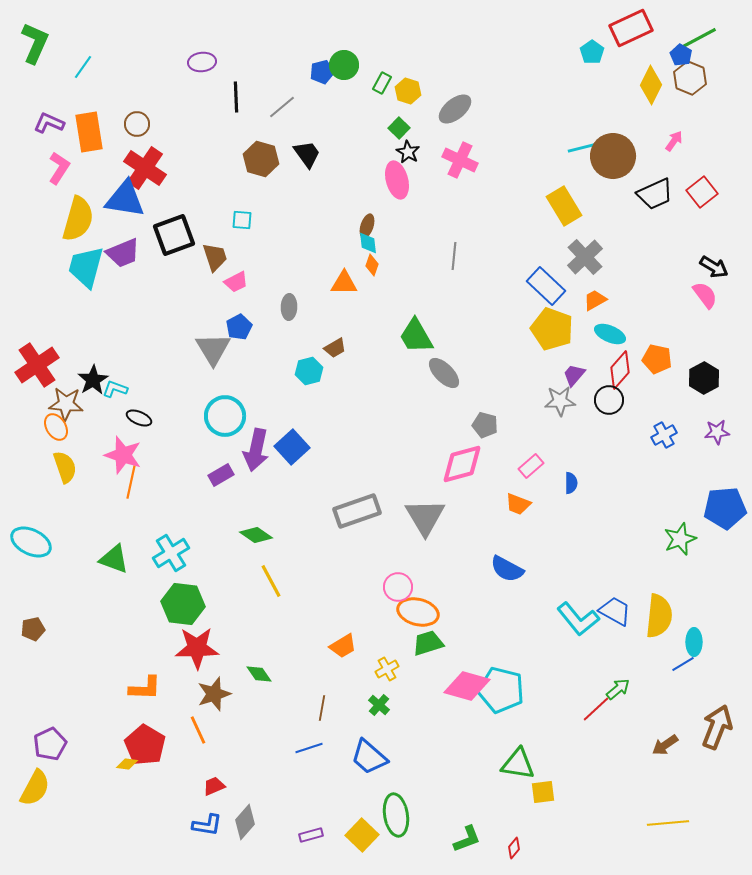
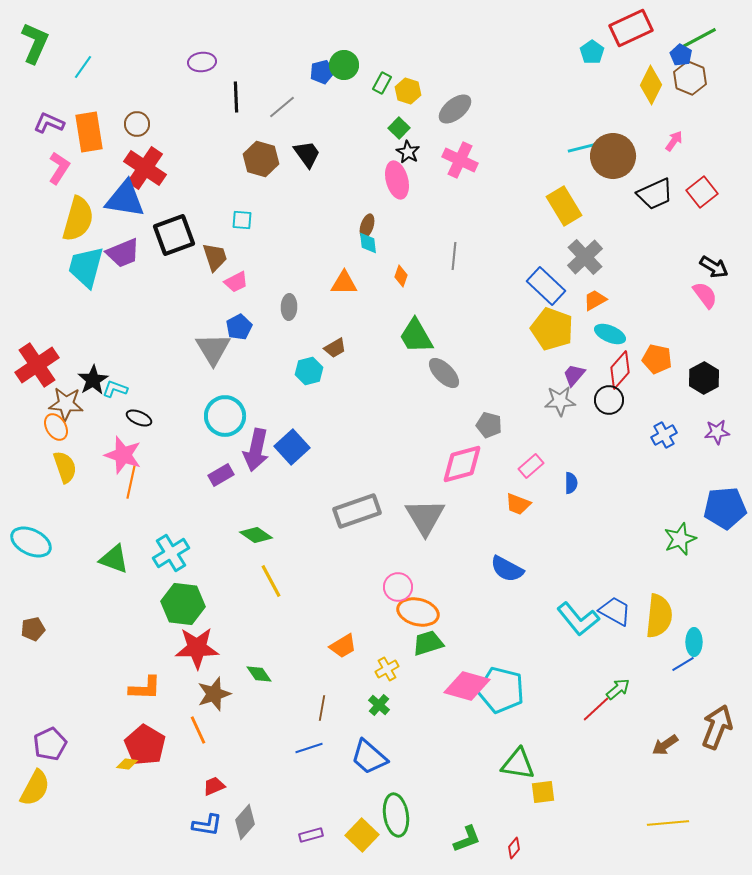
orange diamond at (372, 265): moved 29 px right, 11 px down
gray pentagon at (485, 425): moved 4 px right
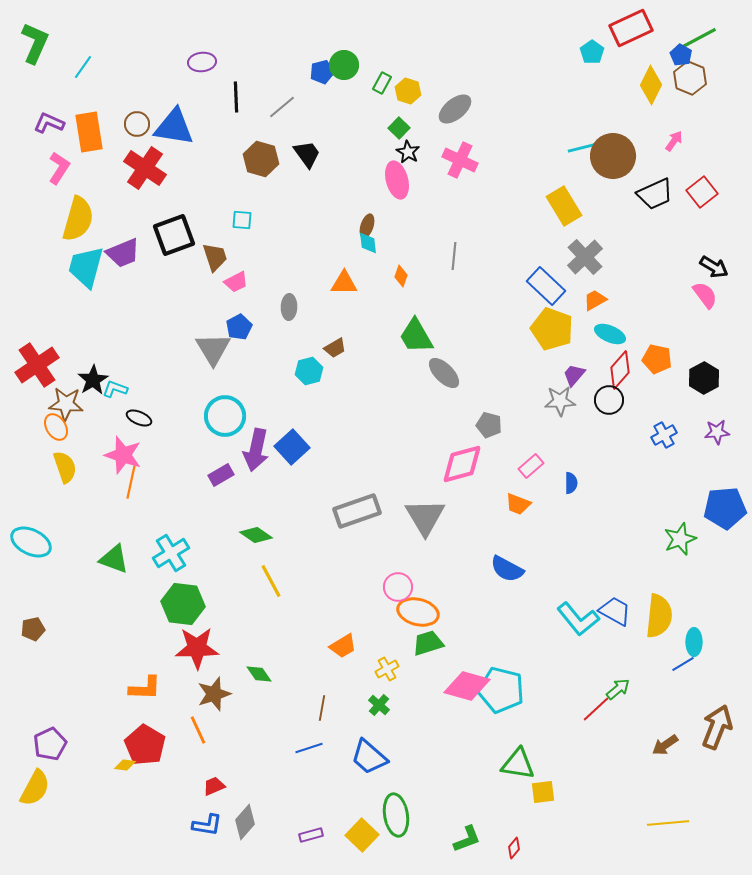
blue triangle at (125, 199): moved 49 px right, 72 px up
yellow diamond at (127, 764): moved 2 px left, 1 px down
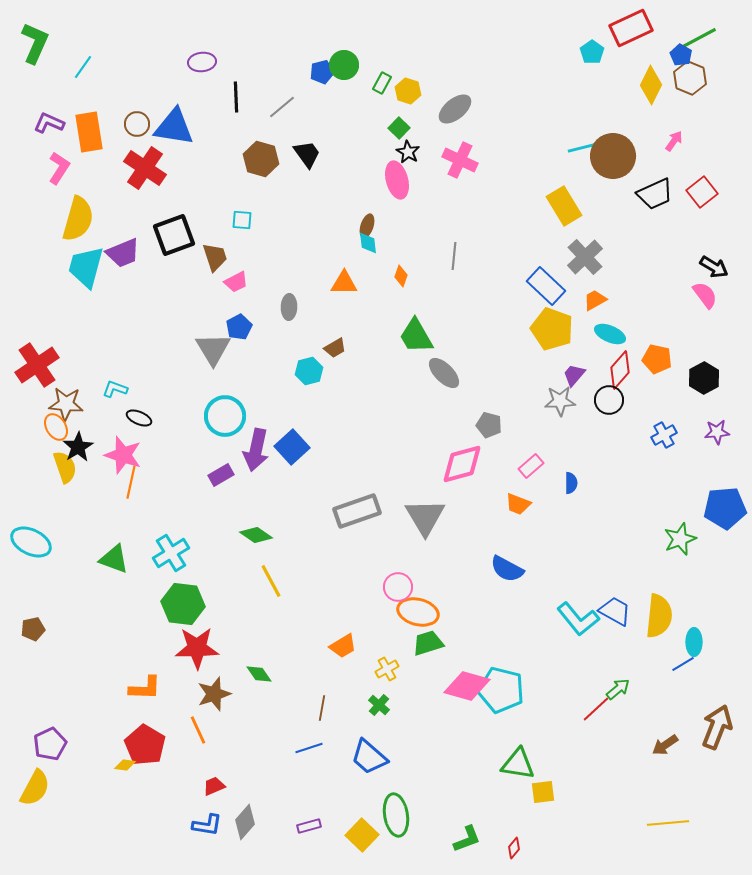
black star at (93, 380): moved 15 px left, 67 px down
purple rectangle at (311, 835): moved 2 px left, 9 px up
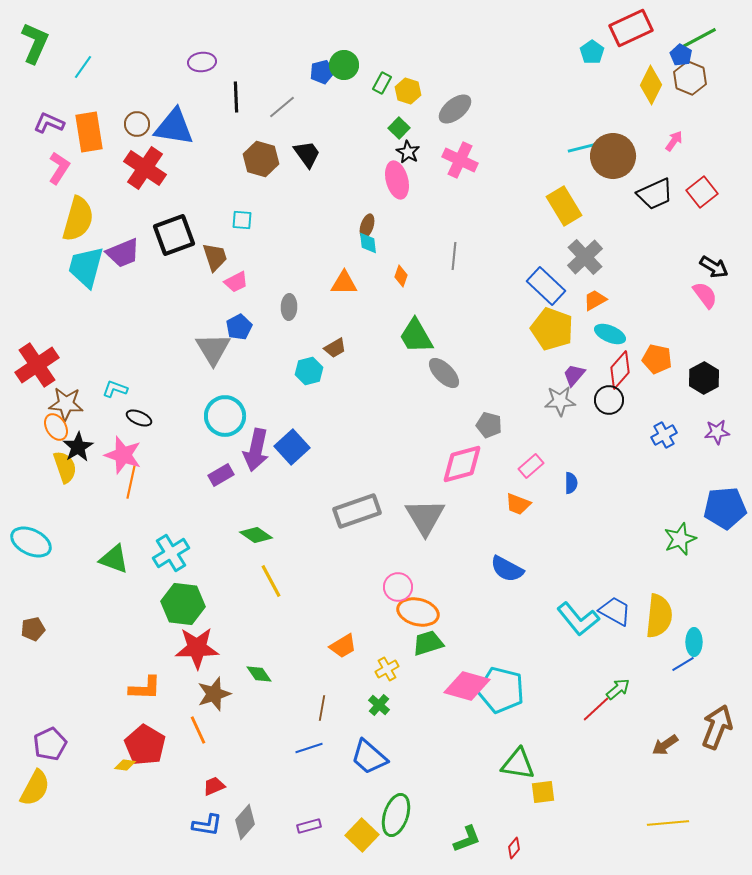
green ellipse at (396, 815): rotated 27 degrees clockwise
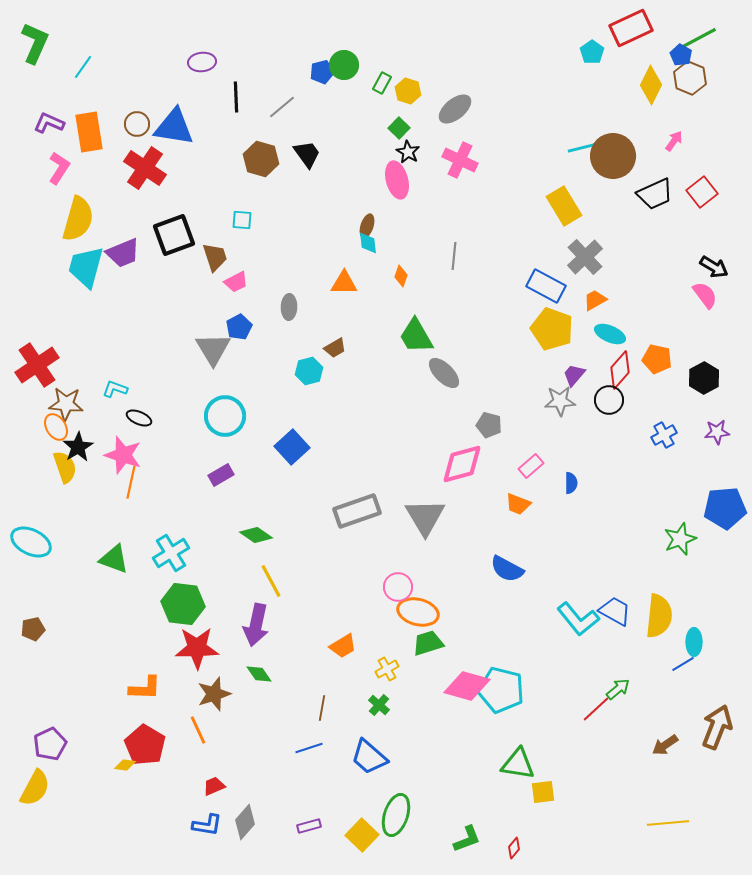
blue rectangle at (546, 286): rotated 15 degrees counterclockwise
purple arrow at (256, 450): moved 175 px down
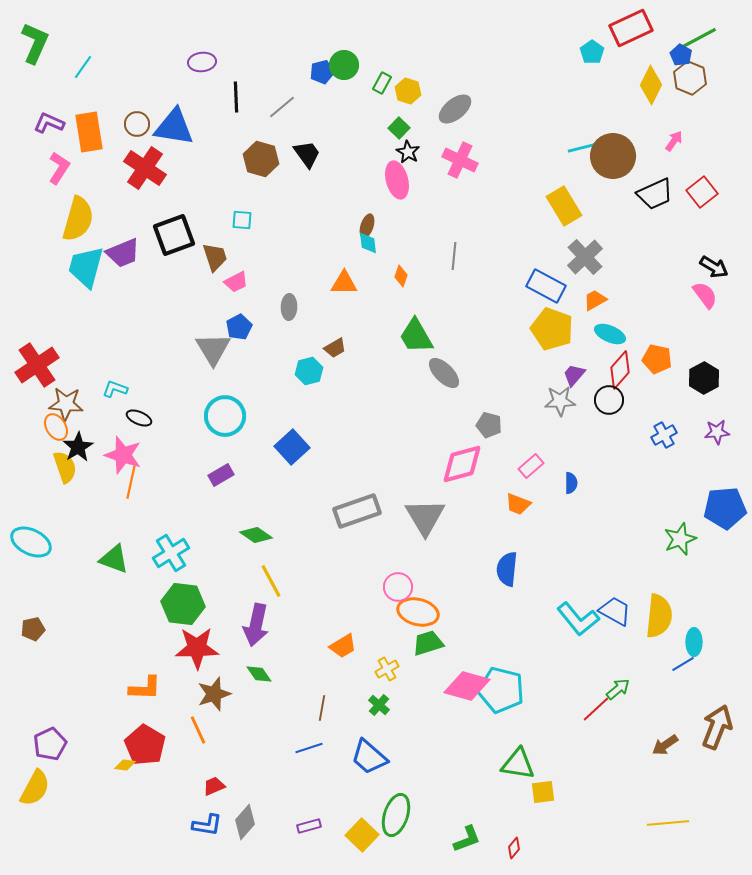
blue semicircle at (507, 569): rotated 68 degrees clockwise
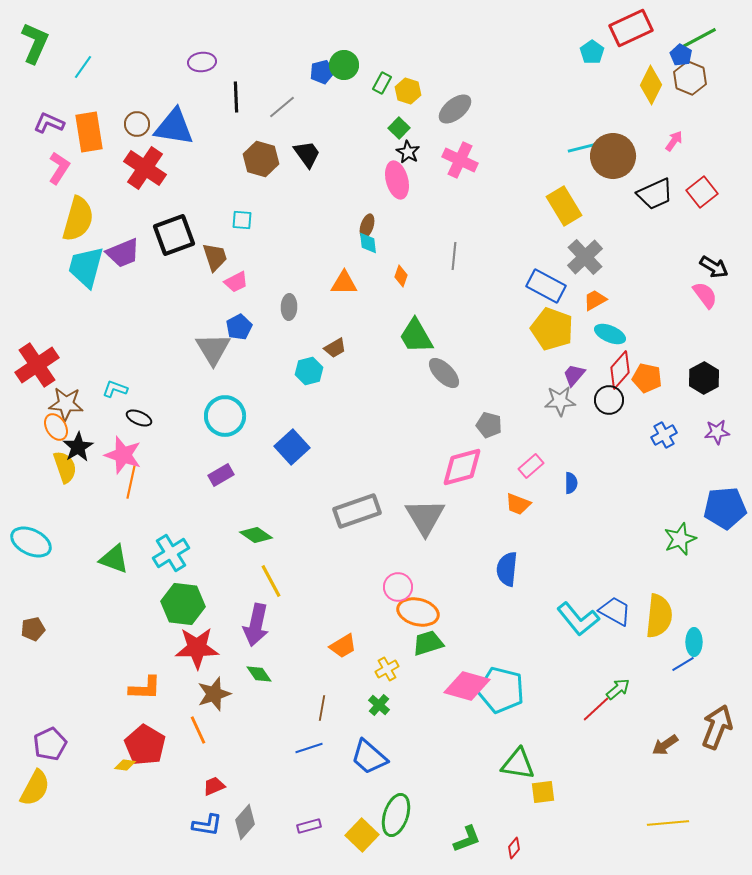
orange pentagon at (657, 359): moved 10 px left, 19 px down
pink diamond at (462, 464): moved 3 px down
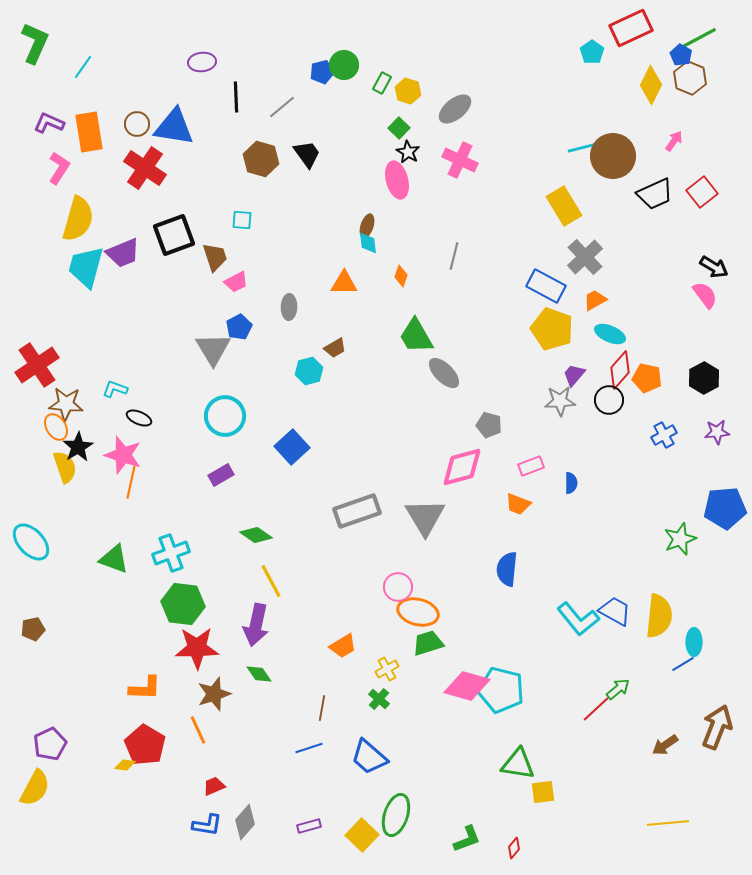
gray line at (454, 256): rotated 8 degrees clockwise
pink rectangle at (531, 466): rotated 20 degrees clockwise
cyan ellipse at (31, 542): rotated 21 degrees clockwise
cyan cross at (171, 553): rotated 12 degrees clockwise
green cross at (379, 705): moved 6 px up
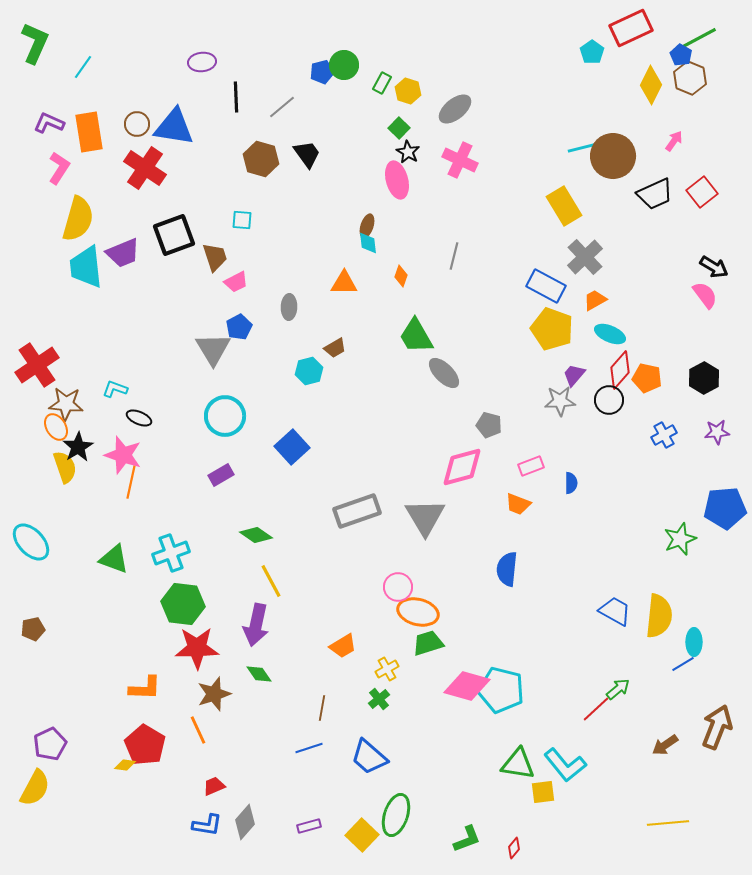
cyan trapezoid at (86, 267): rotated 21 degrees counterclockwise
cyan L-shape at (578, 619): moved 13 px left, 146 px down
green cross at (379, 699): rotated 10 degrees clockwise
